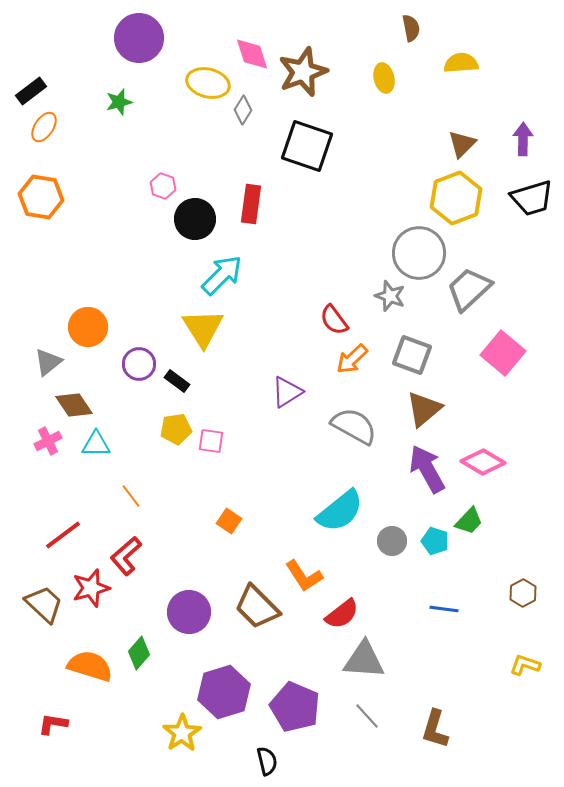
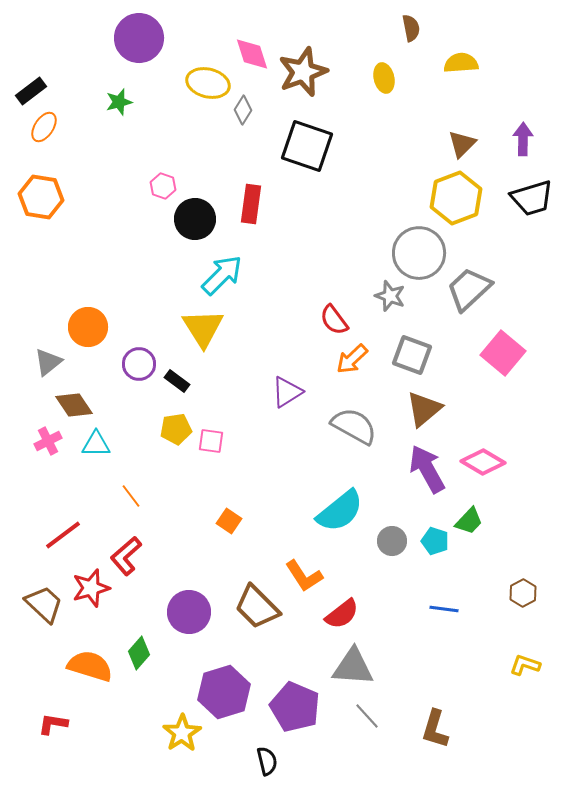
gray triangle at (364, 660): moved 11 px left, 7 px down
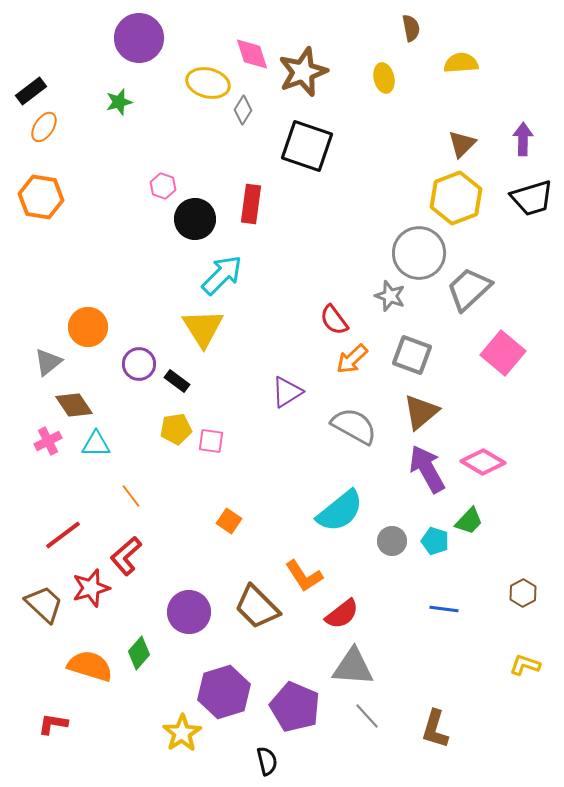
brown triangle at (424, 409): moved 3 px left, 3 px down
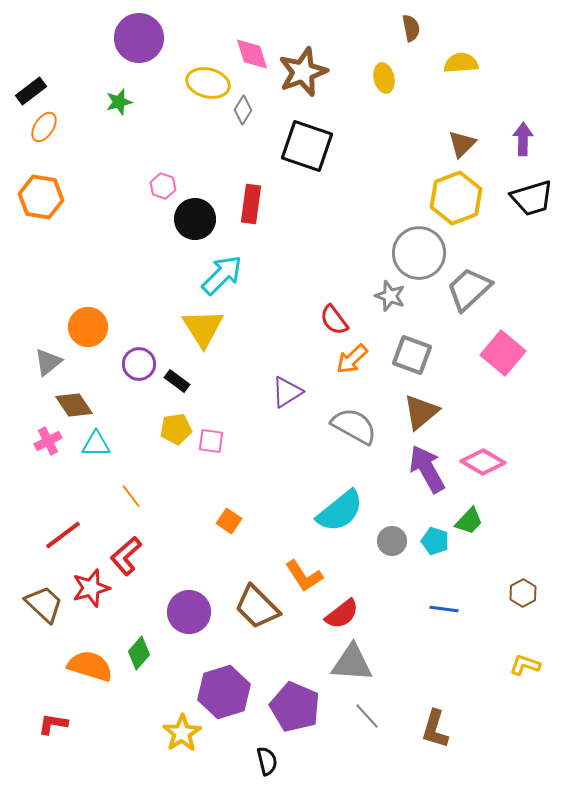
gray triangle at (353, 667): moved 1 px left, 4 px up
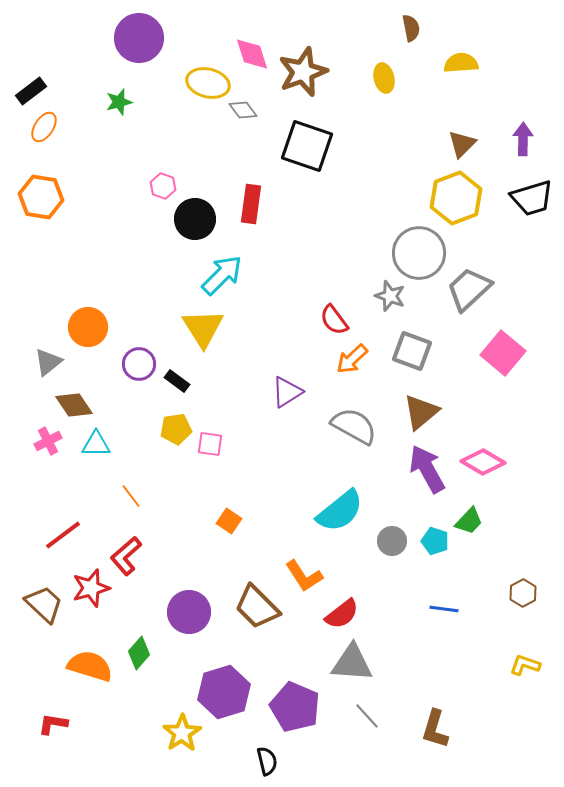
gray diamond at (243, 110): rotated 68 degrees counterclockwise
gray square at (412, 355): moved 4 px up
pink square at (211, 441): moved 1 px left, 3 px down
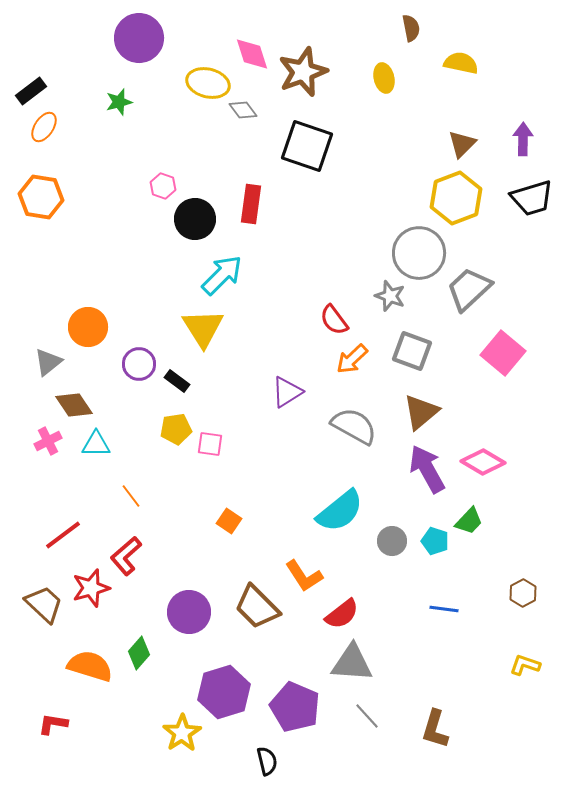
yellow semicircle at (461, 63): rotated 16 degrees clockwise
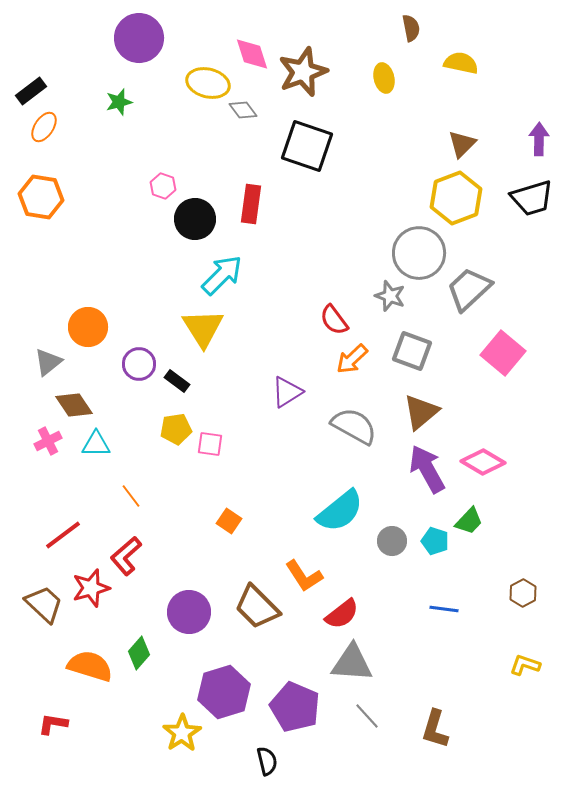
purple arrow at (523, 139): moved 16 px right
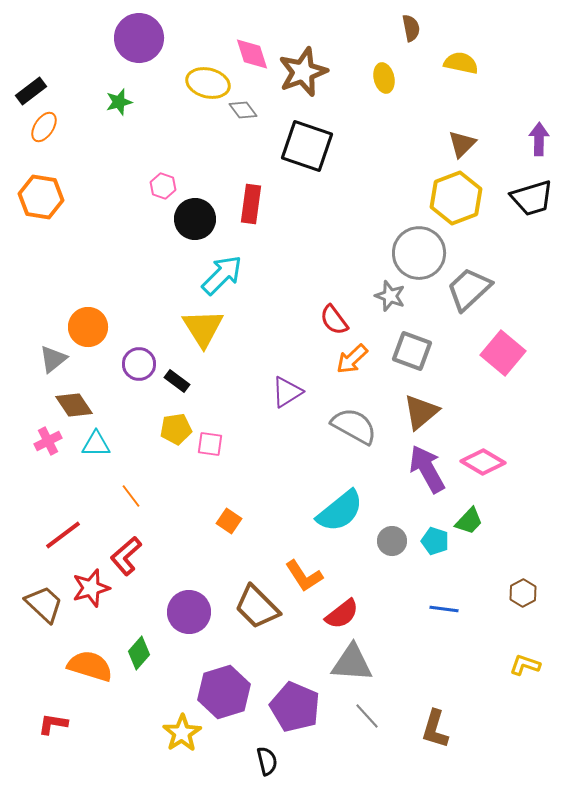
gray triangle at (48, 362): moved 5 px right, 3 px up
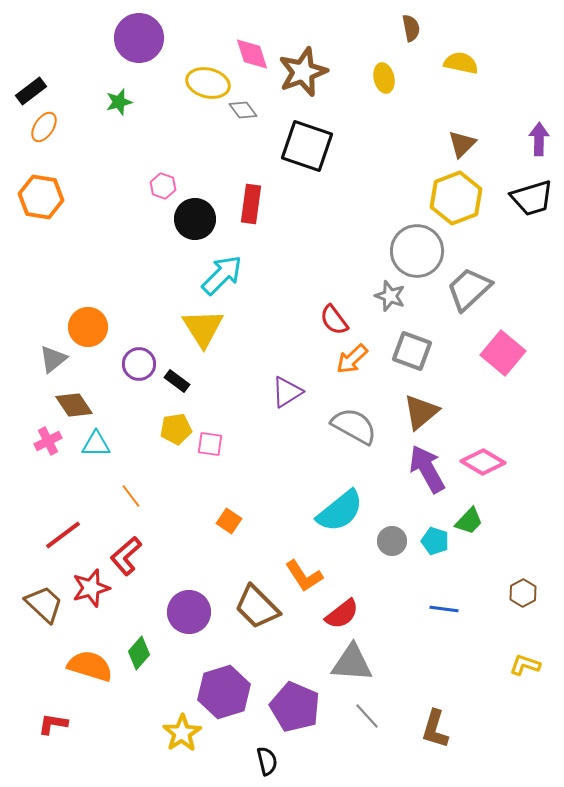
gray circle at (419, 253): moved 2 px left, 2 px up
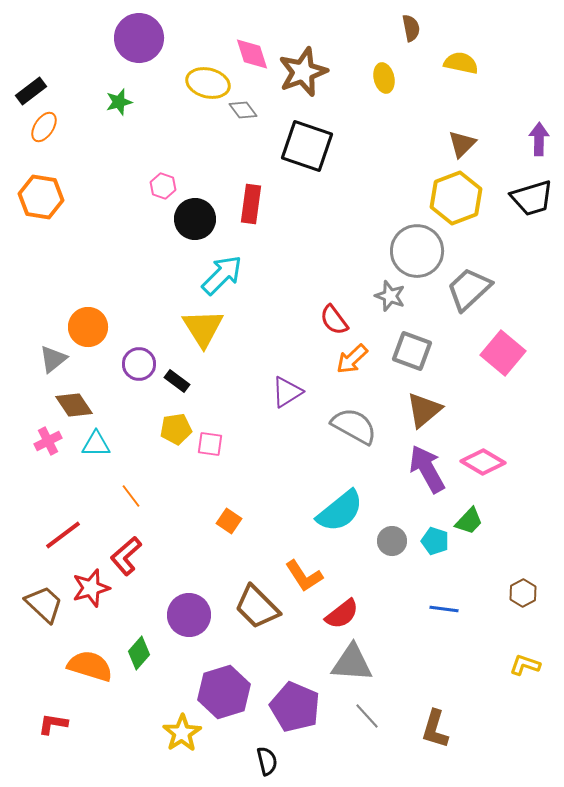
brown triangle at (421, 412): moved 3 px right, 2 px up
purple circle at (189, 612): moved 3 px down
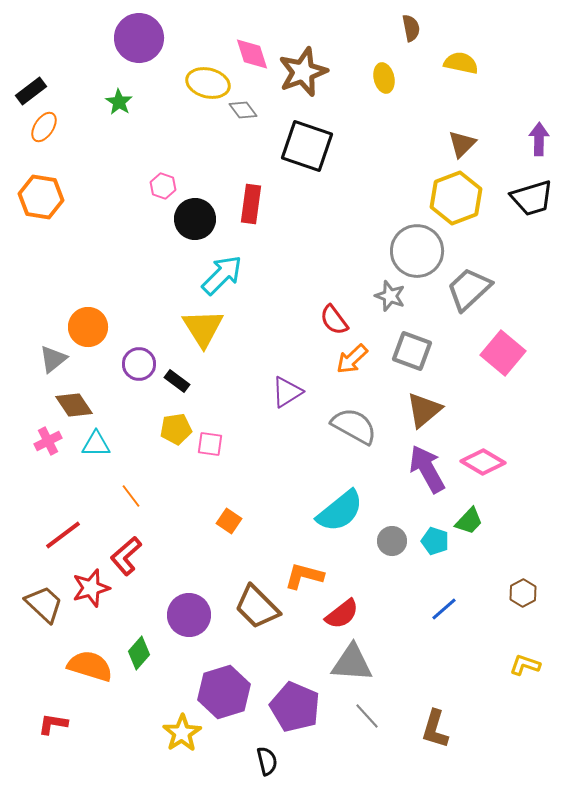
green star at (119, 102): rotated 24 degrees counterclockwise
orange L-shape at (304, 576): rotated 138 degrees clockwise
blue line at (444, 609): rotated 48 degrees counterclockwise
